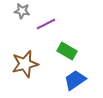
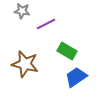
brown star: rotated 28 degrees clockwise
blue trapezoid: moved 1 px right, 3 px up
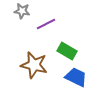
brown star: moved 9 px right, 1 px down
blue trapezoid: rotated 60 degrees clockwise
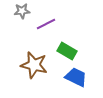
gray star: rotated 14 degrees counterclockwise
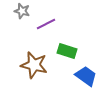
gray star: rotated 21 degrees clockwise
green rectangle: rotated 12 degrees counterclockwise
blue trapezoid: moved 10 px right, 1 px up; rotated 10 degrees clockwise
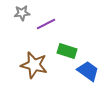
gray star: moved 2 px down; rotated 21 degrees counterclockwise
blue trapezoid: moved 2 px right, 5 px up
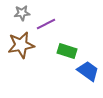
brown star: moved 13 px left, 20 px up; rotated 24 degrees counterclockwise
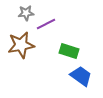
gray star: moved 4 px right
green rectangle: moved 2 px right
blue trapezoid: moved 7 px left, 5 px down
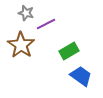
gray star: rotated 21 degrees clockwise
brown star: rotated 28 degrees counterclockwise
green rectangle: rotated 48 degrees counterclockwise
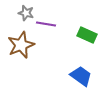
purple line: rotated 36 degrees clockwise
brown star: rotated 16 degrees clockwise
green rectangle: moved 18 px right, 16 px up; rotated 54 degrees clockwise
